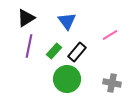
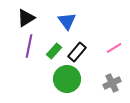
pink line: moved 4 px right, 13 px down
gray cross: rotated 36 degrees counterclockwise
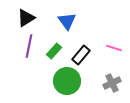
pink line: rotated 49 degrees clockwise
black rectangle: moved 4 px right, 3 px down
green circle: moved 2 px down
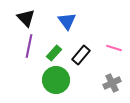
black triangle: rotated 42 degrees counterclockwise
green rectangle: moved 2 px down
green circle: moved 11 px left, 1 px up
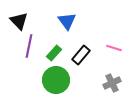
black triangle: moved 7 px left, 3 px down
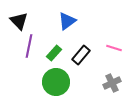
blue triangle: rotated 30 degrees clockwise
green circle: moved 2 px down
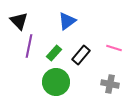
gray cross: moved 2 px left, 1 px down; rotated 36 degrees clockwise
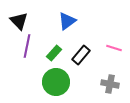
purple line: moved 2 px left
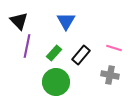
blue triangle: moved 1 px left; rotated 24 degrees counterclockwise
gray cross: moved 9 px up
